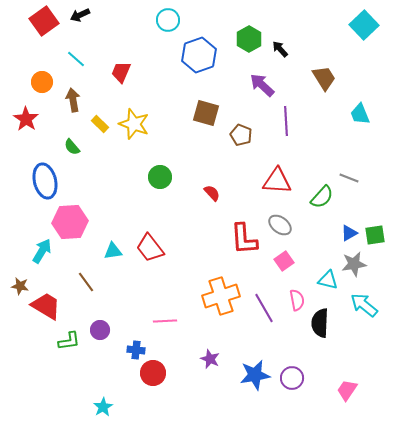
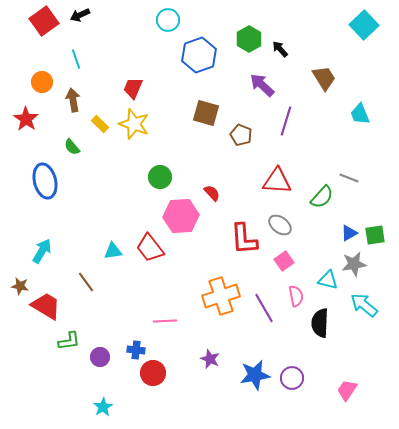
cyan line at (76, 59): rotated 30 degrees clockwise
red trapezoid at (121, 72): moved 12 px right, 16 px down
purple line at (286, 121): rotated 20 degrees clockwise
pink hexagon at (70, 222): moved 111 px right, 6 px up
pink semicircle at (297, 300): moved 1 px left, 4 px up
purple circle at (100, 330): moved 27 px down
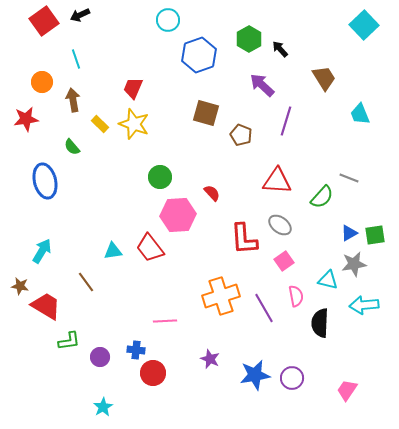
red star at (26, 119): rotated 30 degrees clockwise
pink hexagon at (181, 216): moved 3 px left, 1 px up
cyan arrow at (364, 305): rotated 44 degrees counterclockwise
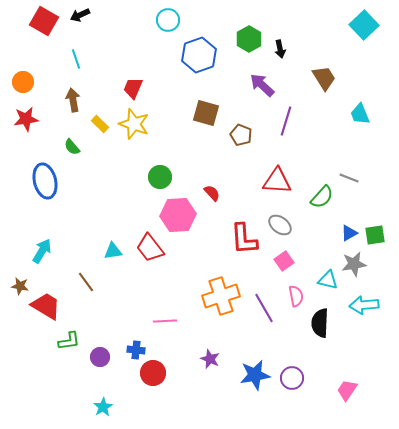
red square at (44, 21): rotated 24 degrees counterclockwise
black arrow at (280, 49): rotated 150 degrees counterclockwise
orange circle at (42, 82): moved 19 px left
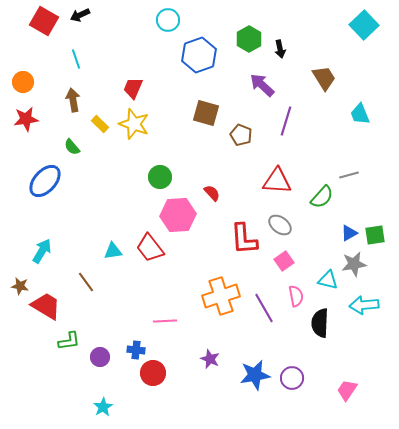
gray line at (349, 178): moved 3 px up; rotated 36 degrees counterclockwise
blue ellipse at (45, 181): rotated 56 degrees clockwise
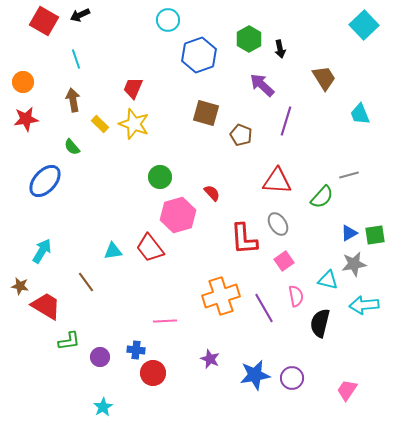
pink hexagon at (178, 215): rotated 12 degrees counterclockwise
gray ellipse at (280, 225): moved 2 px left, 1 px up; rotated 20 degrees clockwise
black semicircle at (320, 323): rotated 12 degrees clockwise
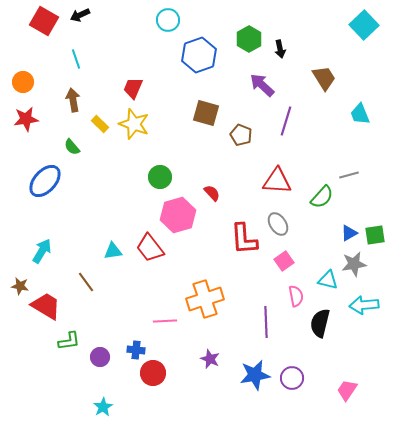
orange cross at (221, 296): moved 16 px left, 3 px down
purple line at (264, 308): moved 2 px right, 14 px down; rotated 28 degrees clockwise
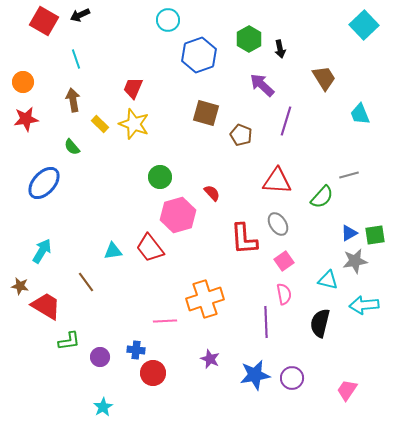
blue ellipse at (45, 181): moved 1 px left, 2 px down
gray star at (354, 264): moved 1 px right, 3 px up
pink semicircle at (296, 296): moved 12 px left, 2 px up
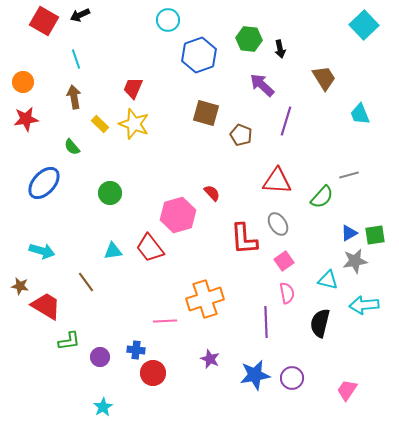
green hexagon at (249, 39): rotated 25 degrees counterclockwise
brown arrow at (73, 100): moved 1 px right, 3 px up
green circle at (160, 177): moved 50 px left, 16 px down
cyan arrow at (42, 251): rotated 75 degrees clockwise
pink semicircle at (284, 294): moved 3 px right, 1 px up
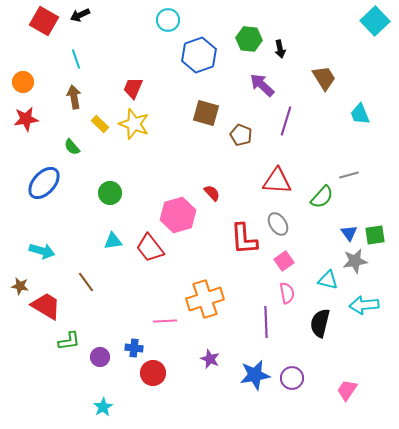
cyan square at (364, 25): moved 11 px right, 4 px up
blue triangle at (349, 233): rotated 36 degrees counterclockwise
cyan triangle at (113, 251): moved 10 px up
blue cross at (136, 350): moved 2 px left, 2 px up
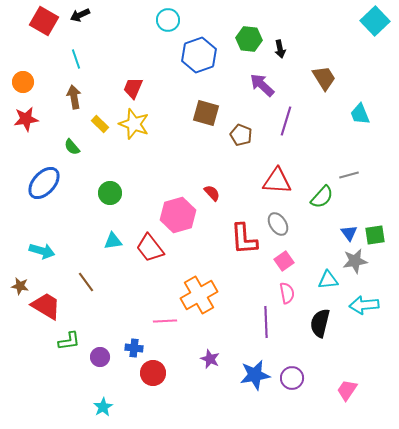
cyan triangle at (328, 280): rotated 20 degrees counterclockwise
orange cross at (205, 299): moved 6 px left, 4 px up; rotated 12 degrees counterclockwise
